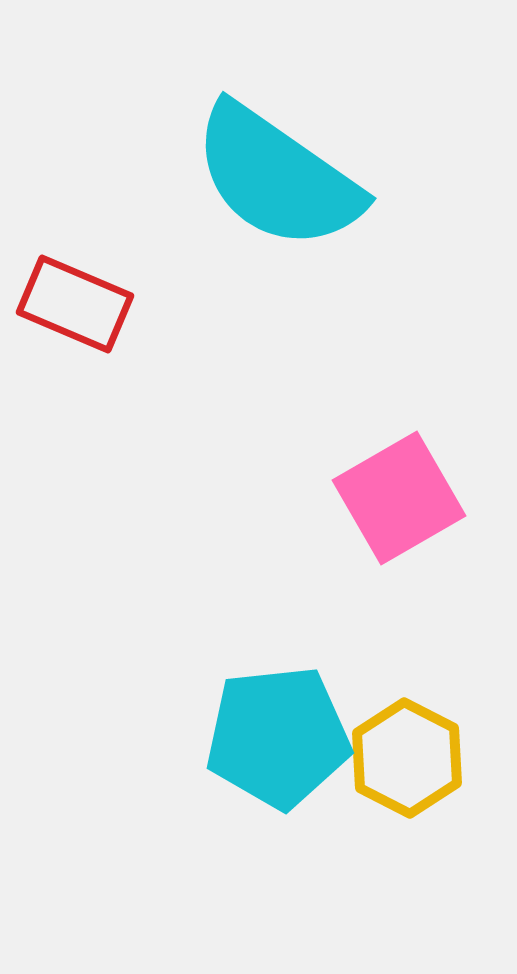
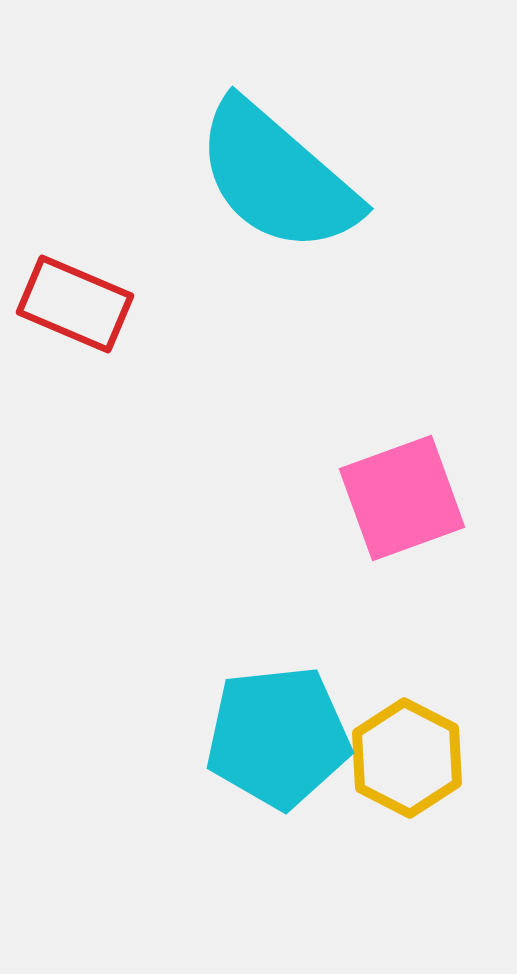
cyan semicircle: rotated 6 degrees clockwise
pink square: moved 3 px right; rotated 10 degrees clockwise
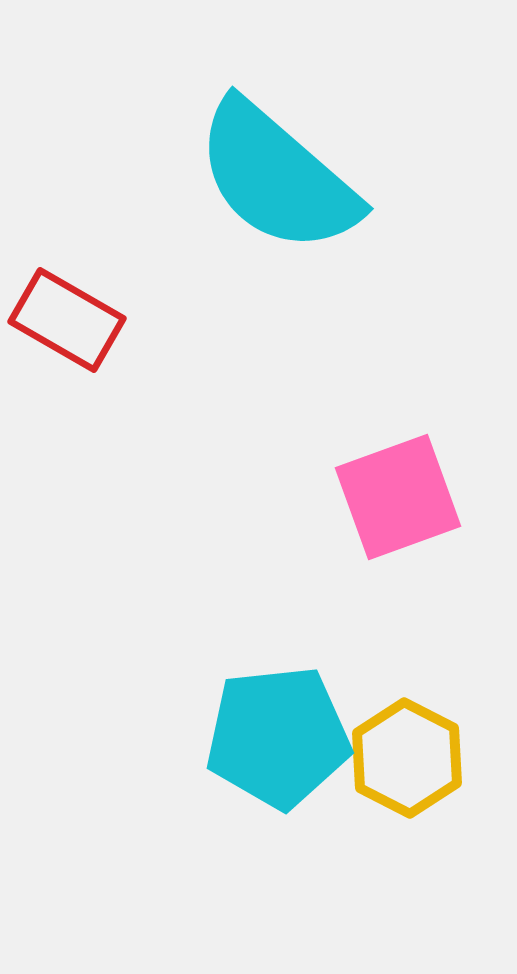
red rectangle: moved 8 px left, 16 px down; rotated 7 degrees clockwise
pink square: moved 4 px left, 1 px up
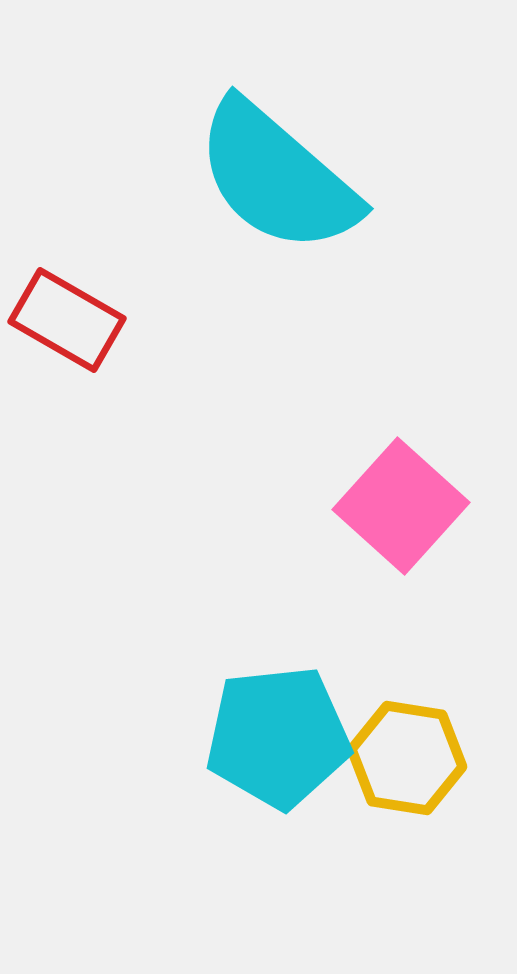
pink square: moved 3 px right, 9 px down; rotated 28 degrees counterclockwise
yellow hexagon: rotated 18 degrees counterclockwise
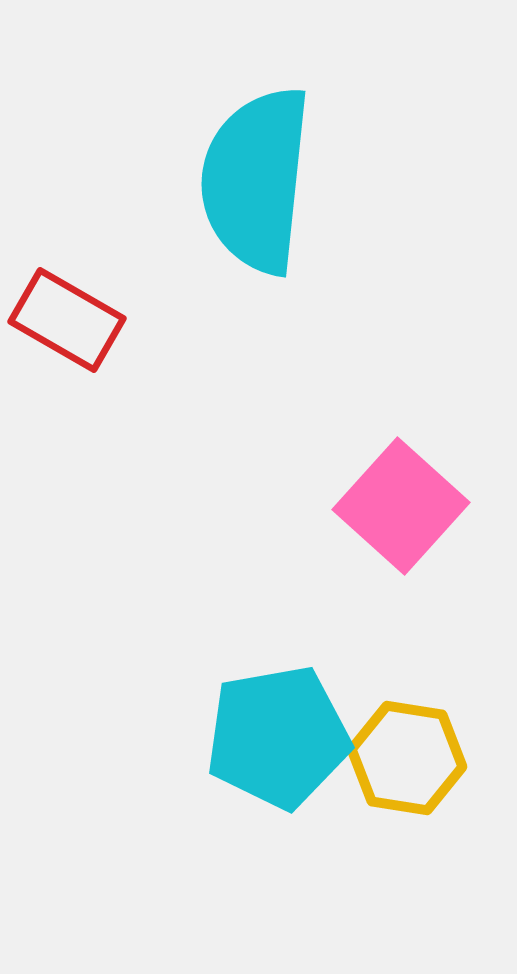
cyan semicircle: moved 21 px left, 3 px down; rotated 55 degrees clockwise
cyan pentagon: rotated 4 degrees counterclockwise
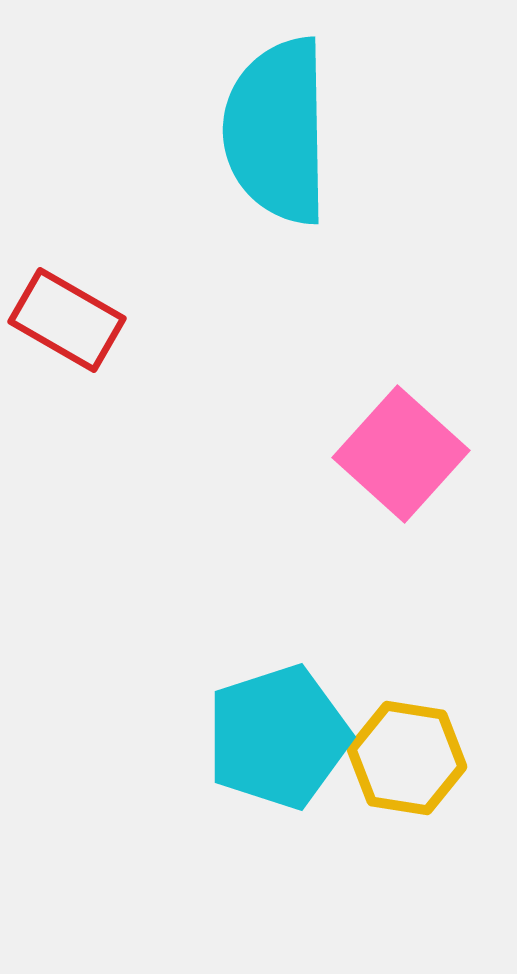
cyan semicircle: moved 21 px right, 49 px up; rotated 7 degrees counterclockwise
pink square: moved 52 px up
cyan pentagon: rotated 8 degrees counterclockwise
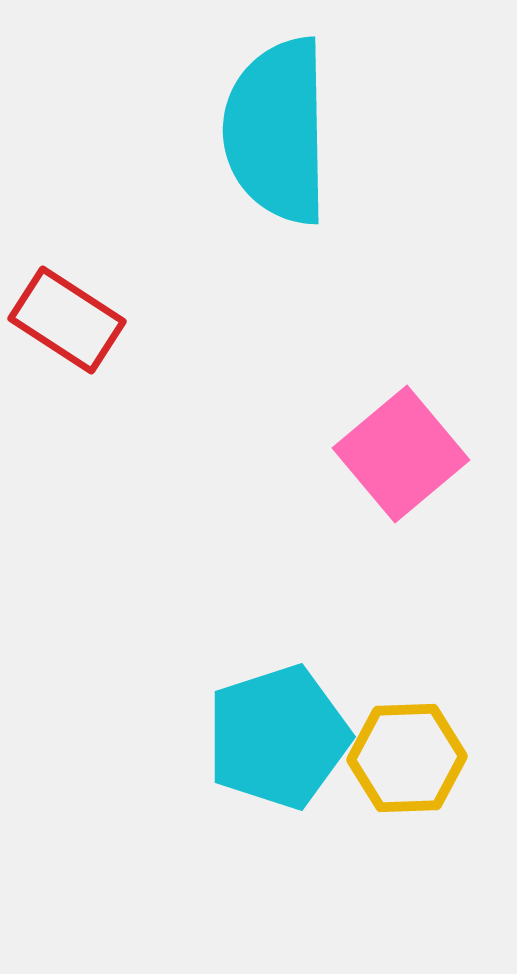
red rectangle: rotated 3 degrees clockwise
pink square: rotated 8 degrees clockwise
yellow hexagon: rotated 11 degrees counterclockwise
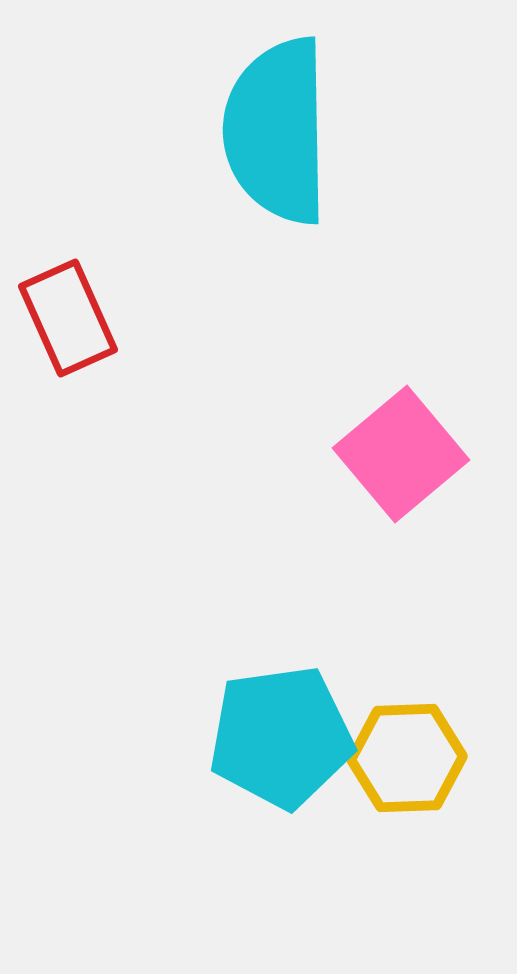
red rectangle: moved 1 px right, 2 px up; rotated 33 degrees clockwise
cyan pentagon: moved 3 px right; rotated 10 degrees clockwise
